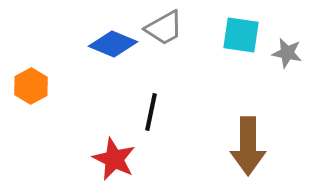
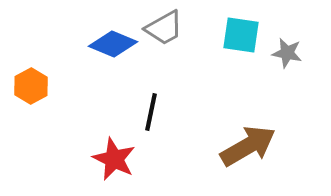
brown arrow: rotated 120 degrees counterclockwise
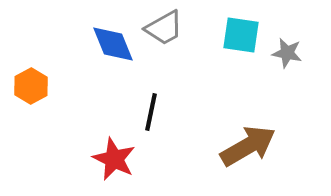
blue diamond: rotated 45 degrees clockwise
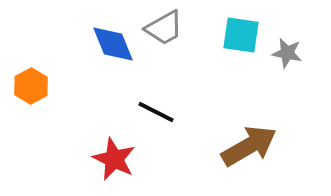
black line: moved 5 px right; rotated 75 degrees counterclockwise
brown arrow: moved 1 px right
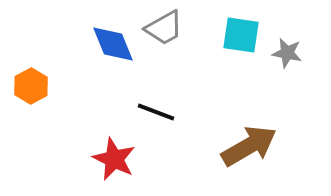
black line: rotated 6 degrees counterclockwise
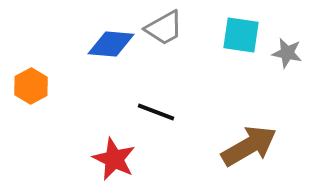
blue diamond: moved 2 px left; rotated 63 degrees counterclockwise
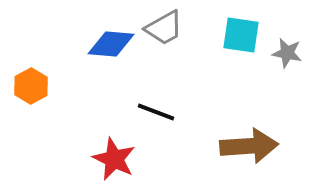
brown arrow: rotated 26 degrees clockwise
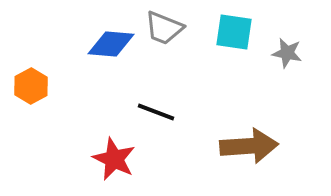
gray trapezoid: rotated 51 degrees clockwise
cyan square: moved 7 px left, 3 px up
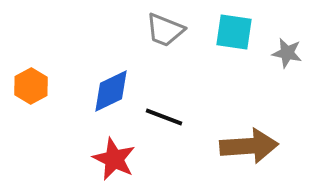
gray trapezoid: moved 1 px right, 2 px down
blue diamond: moved 47 px down; rotated 30 degrees counterclockwise
black line: moved 8 px right, 5 px down
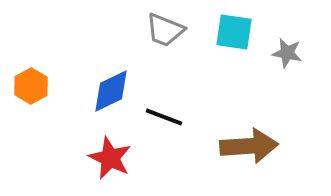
red star: moved 4 px left, 1 px up
